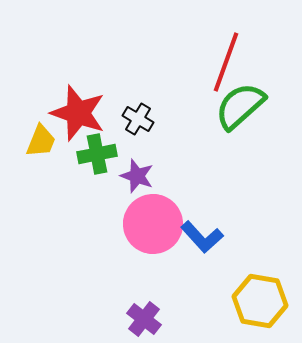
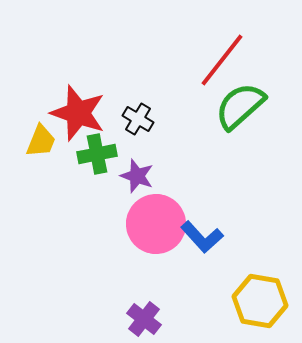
red line: moved 4 px left, 2 px up; rotated 18 degrees clockwise
pink circle: moved 3 px right
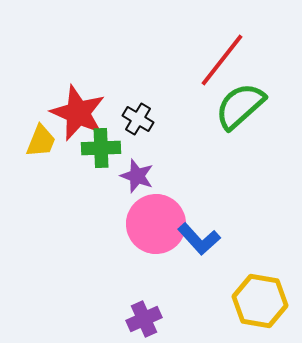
red star: rotated 4 degrees clockwise
green cross: moved 4 px right, 6 px up; rotated 9 degrees clockwise
blue L-shape: moved 3 px left, 2 px down
purple cross: rotated 28 degrees clockwise
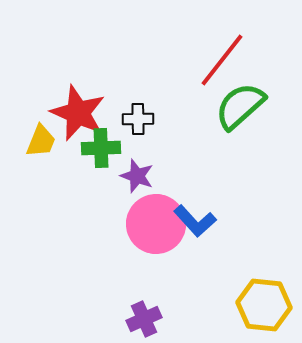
black cross: rotated 32 degrees counterclockwise
blue L-shape: moved 4 px left, 18 px up
yellow hexagon: moved 4 px right, 4 px down; rotated 4 degrees counterclockwise
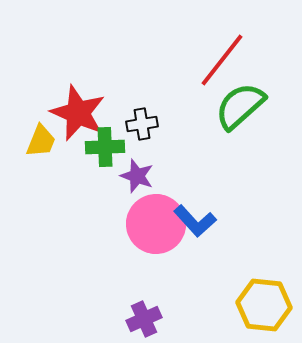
black cross: moved 4 px right, 5 px down; rotated 8 degrees counterclockwise
green cross: moved 4 px right, 1 px up
